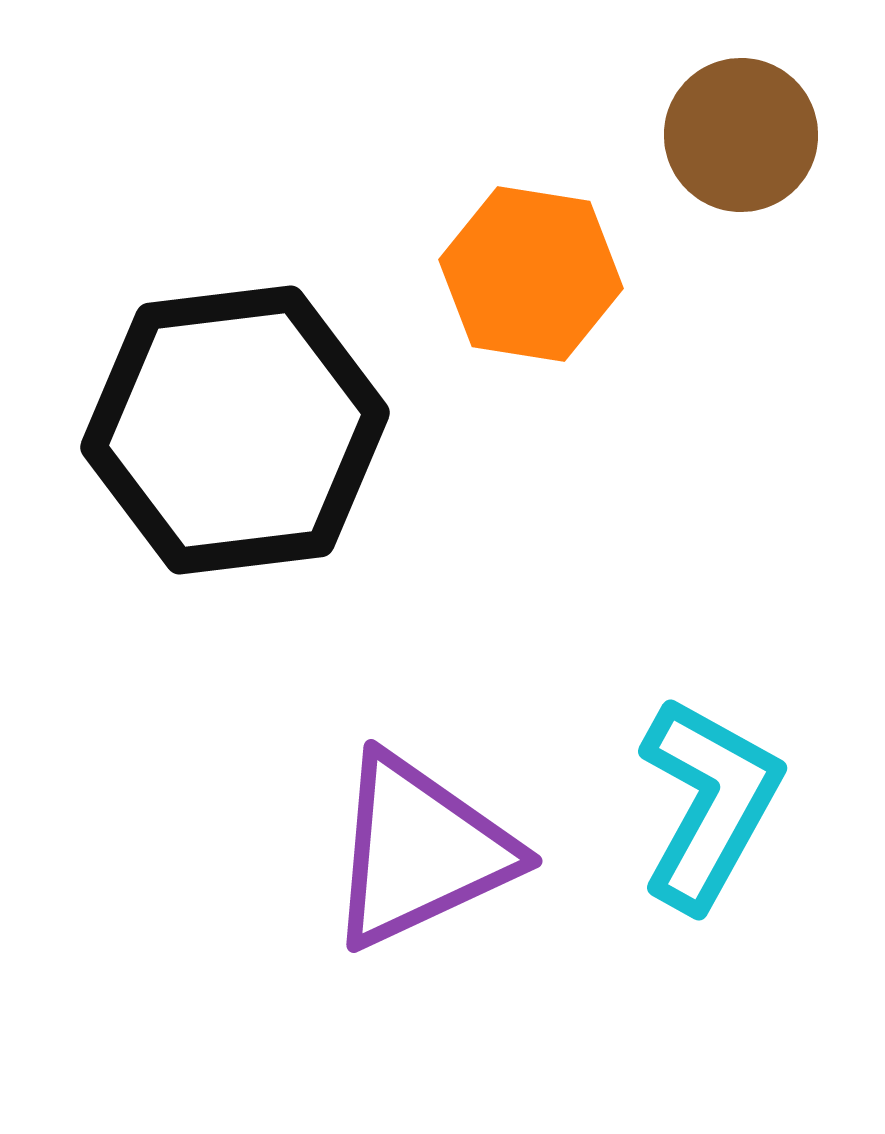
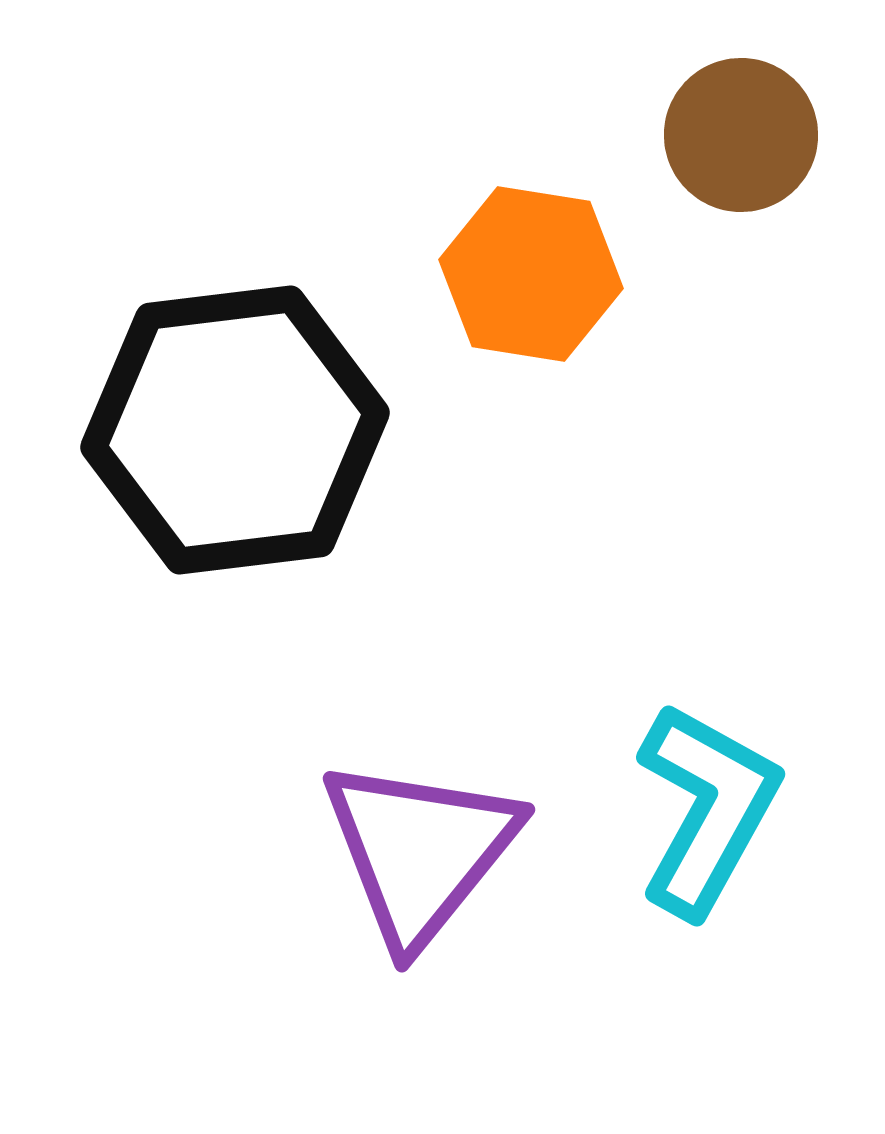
cyan L-shape: moved 2 px left, 6 px down
purple triangle: rotated 26 degrees counterclockwise
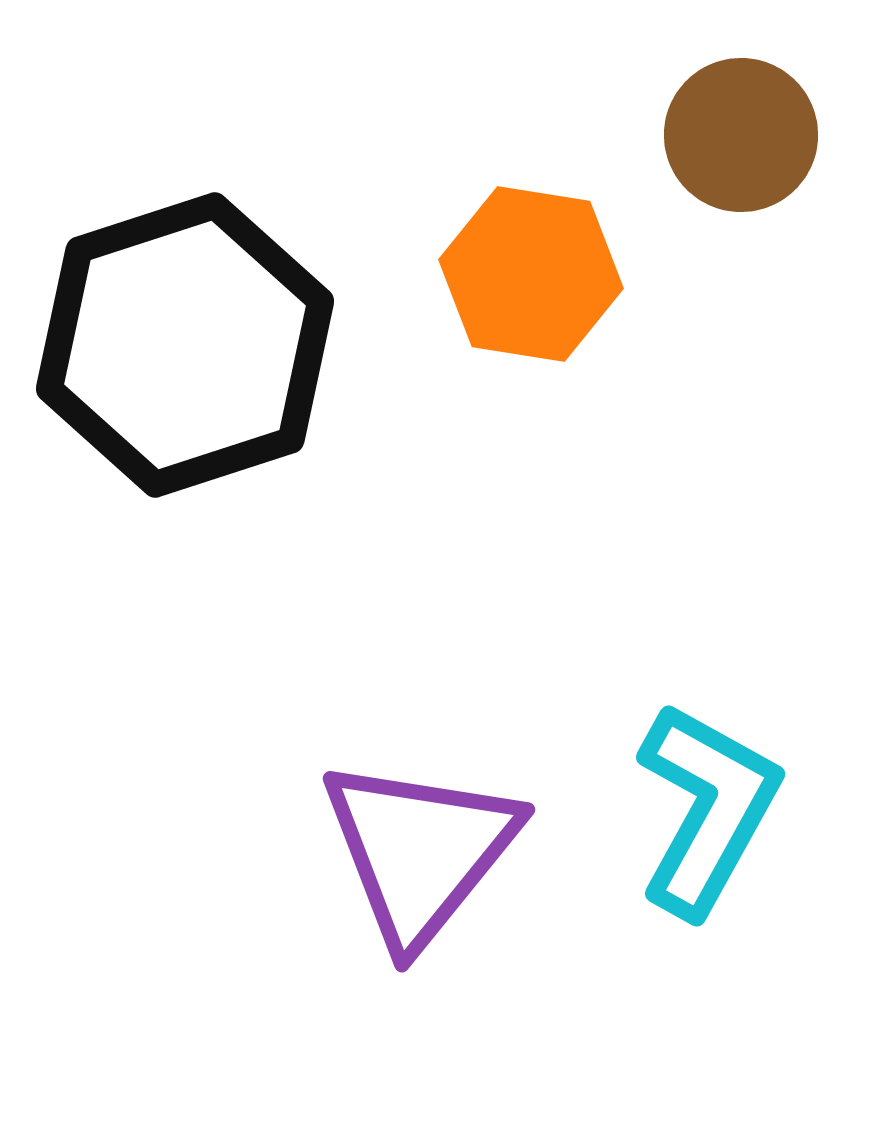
black hexagon: moved 50 px left, 85 px up; rotated 11 degrees counterclockwise
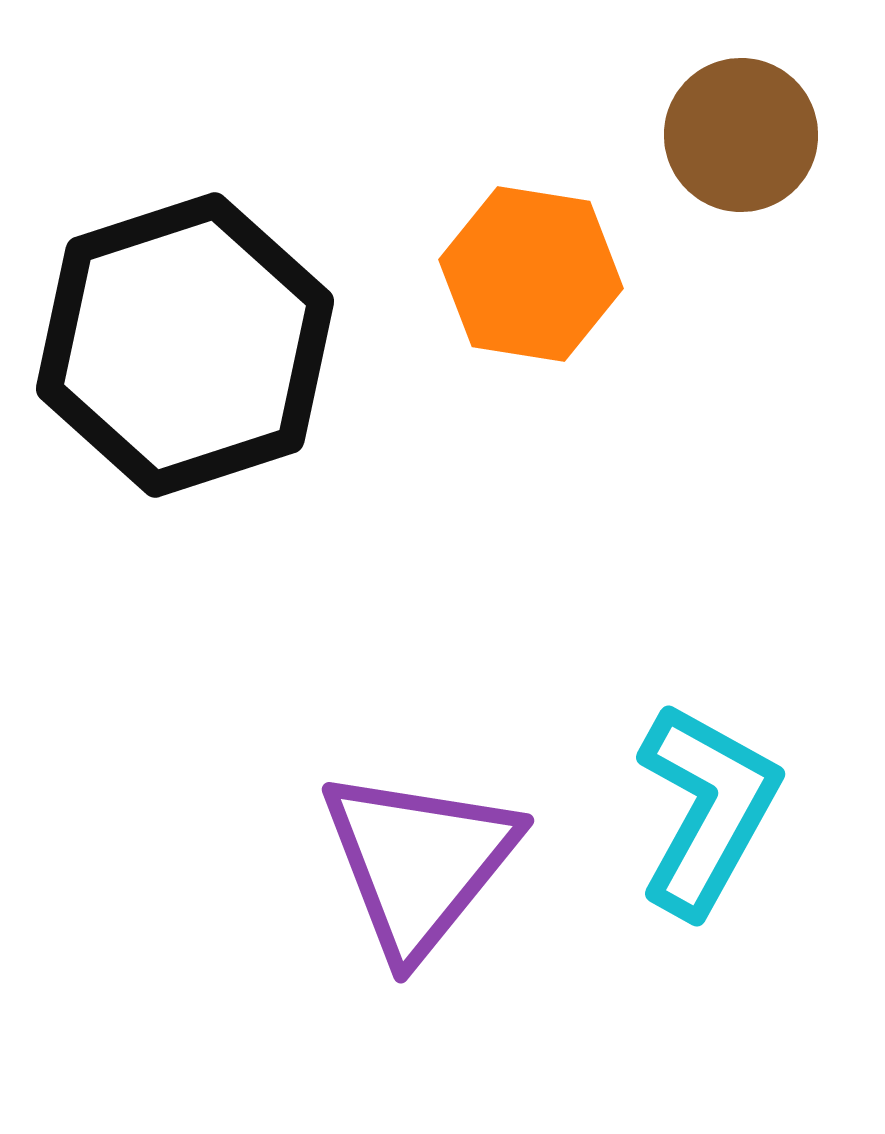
purple triangle: moved 1 px left, 11 px down
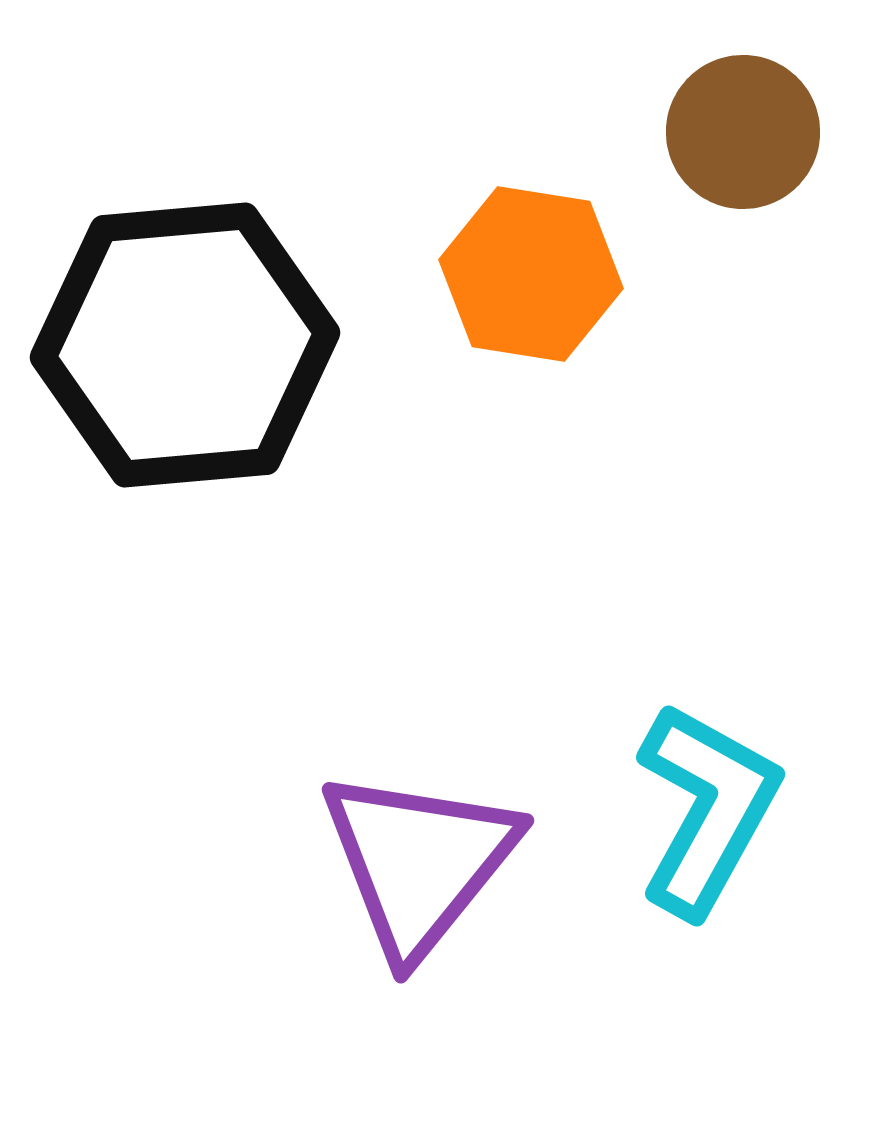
brown circle: moved 2 px right, 3 px up
black hexagon: rotated 13 degrees clockwise
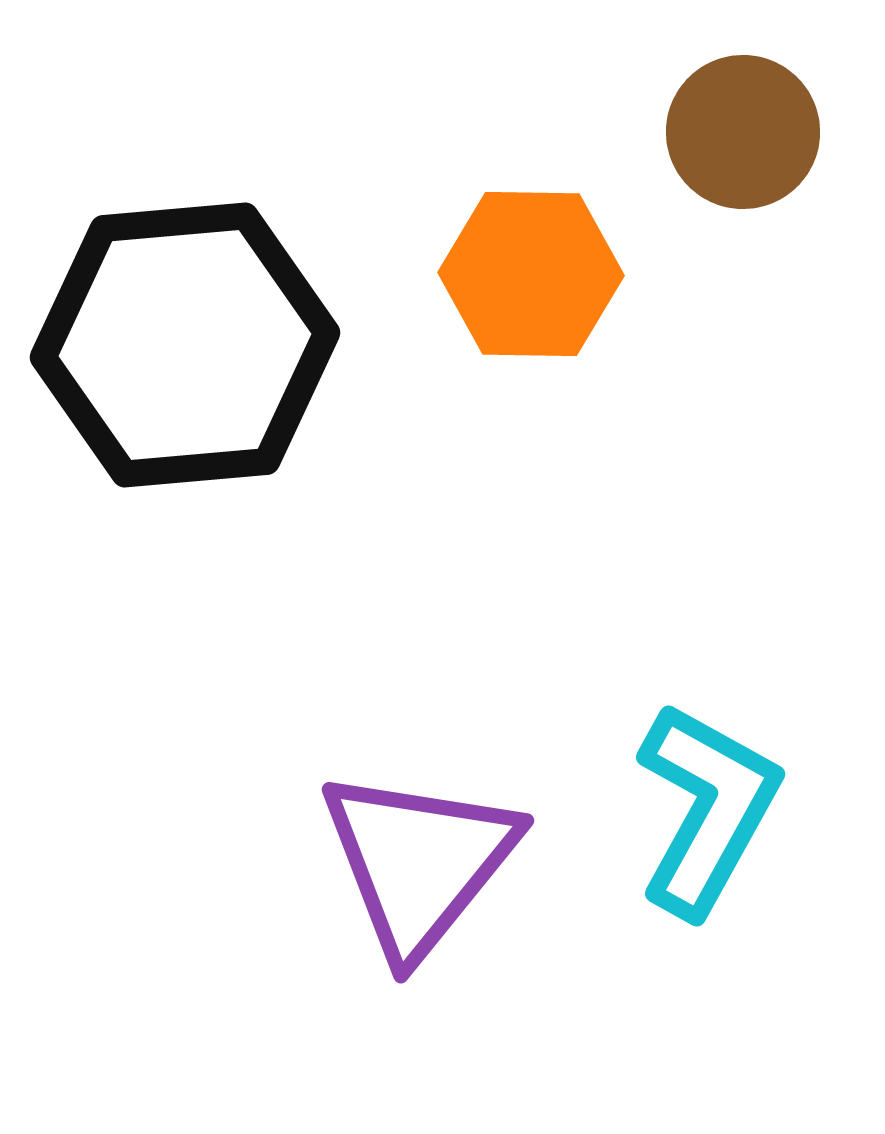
orange hexagon: rotated 8 degrees counterclockwise
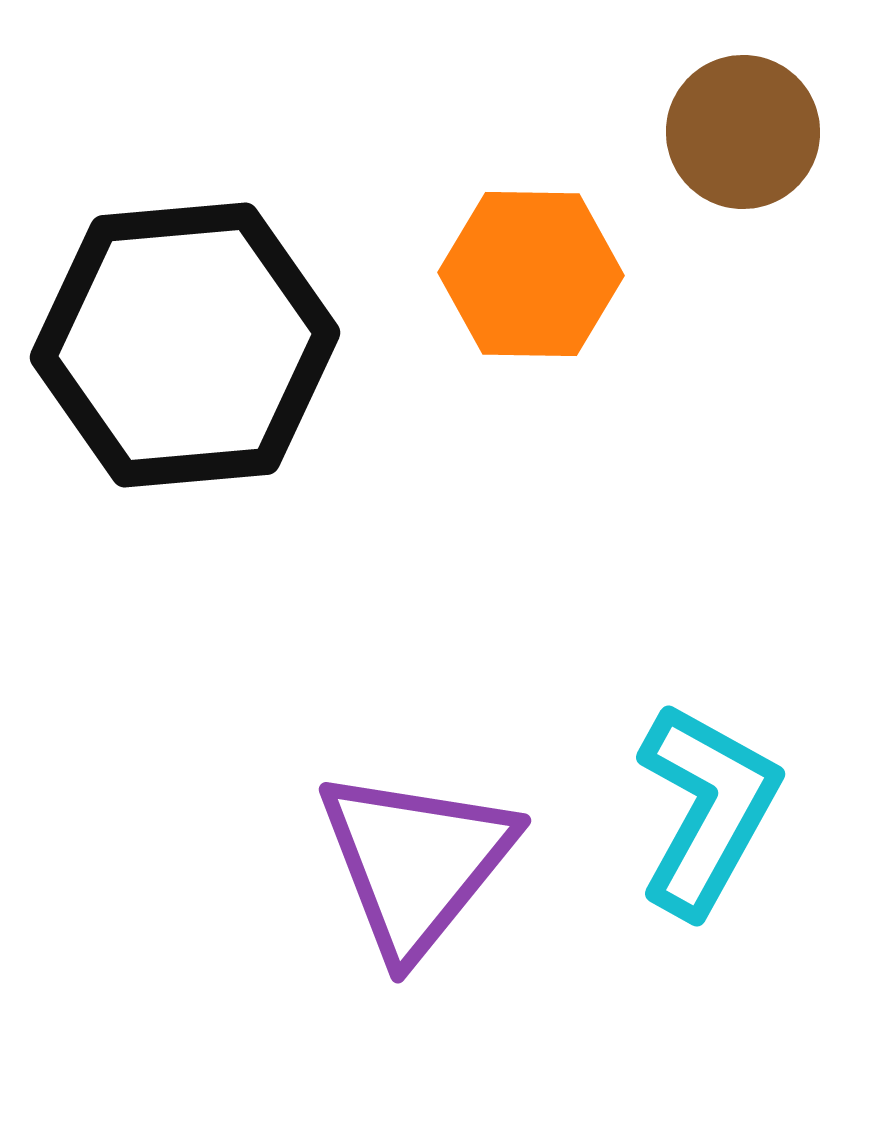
purple triangle: moved 3 px left
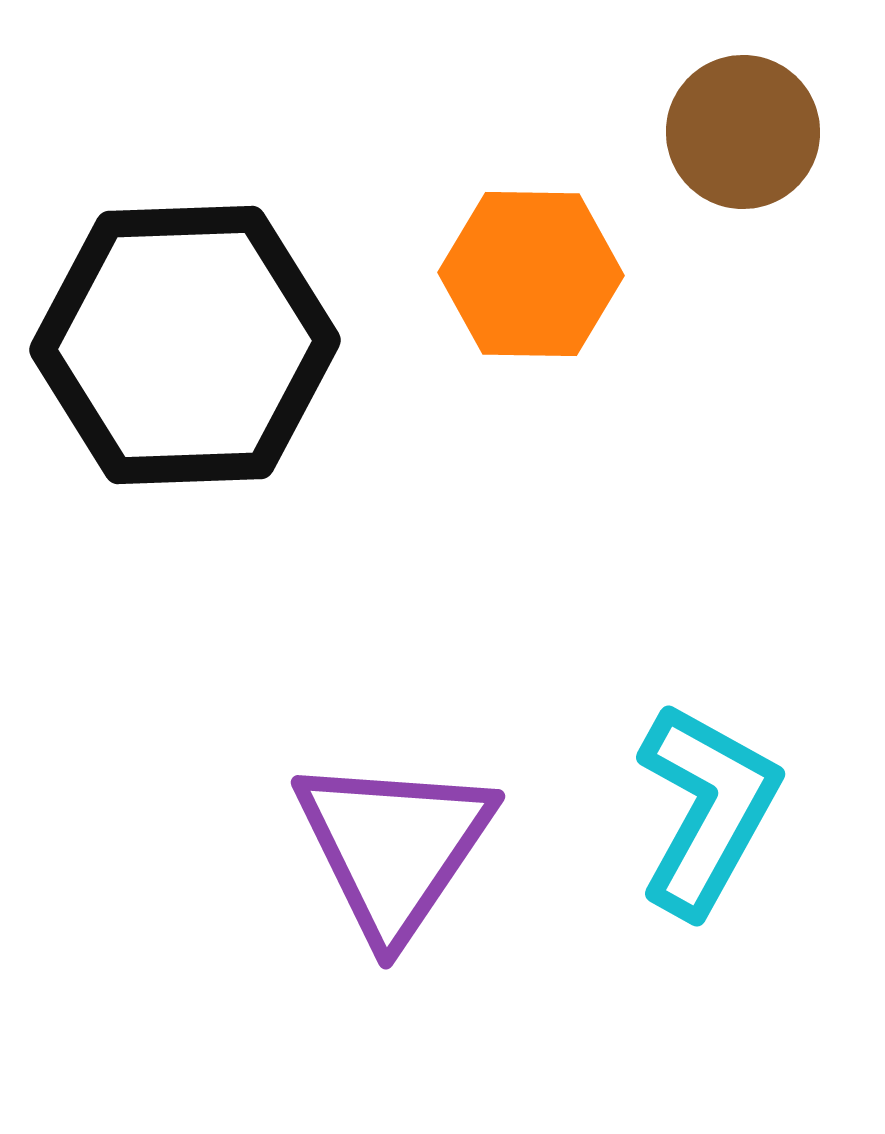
black hexagon: rotated 3 degrees clockwise
purple triangle: moved 22 px left, 15 px up; rotated 5 degrees counterclockwise
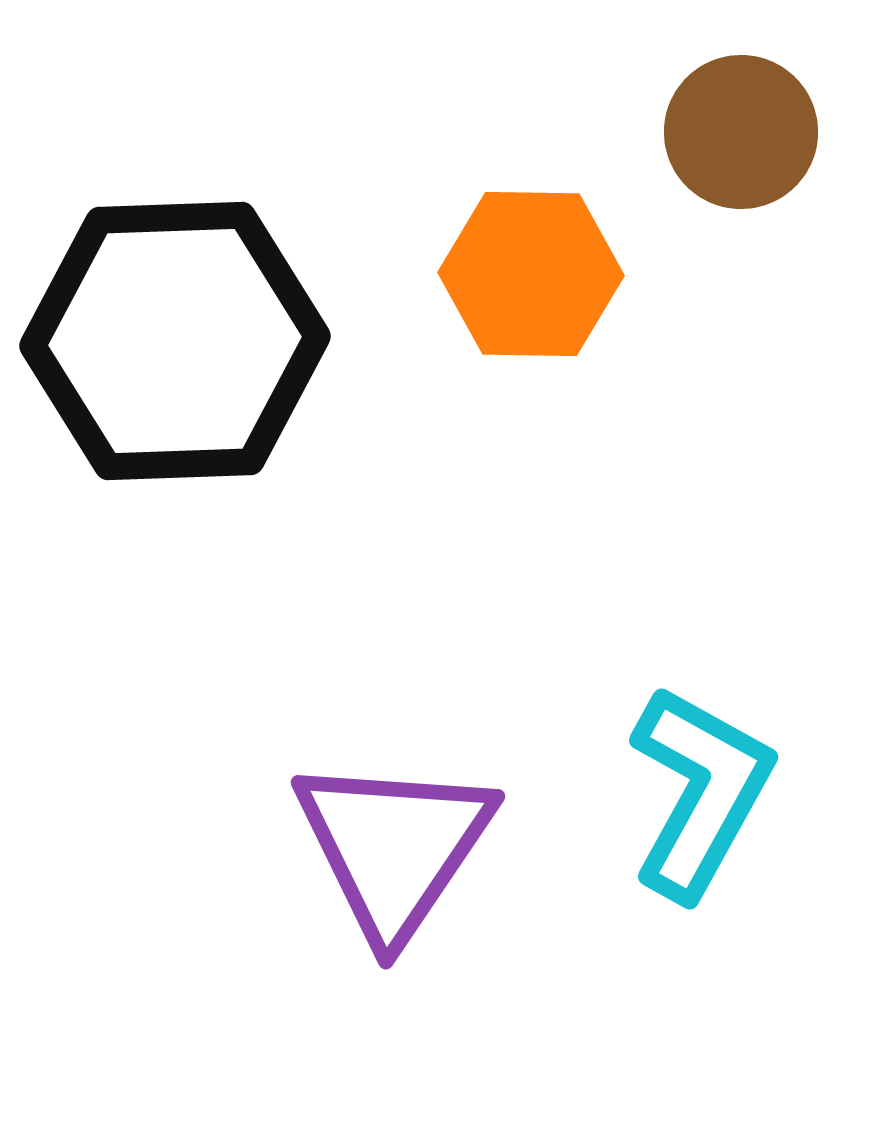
brown circle: moved 2 px left
black hexagon: moved 10 px left, 4 px up
cyan L-shape: moved 7 px left, 17 px up
